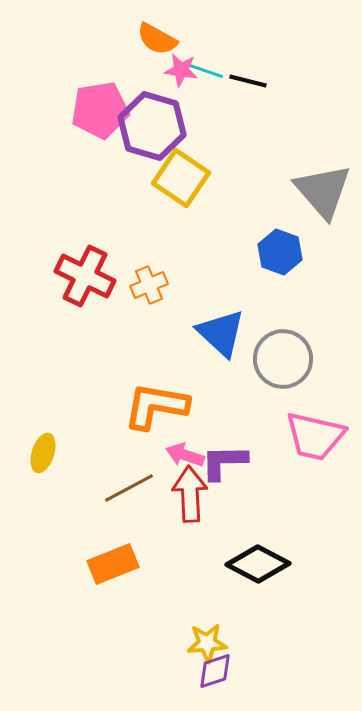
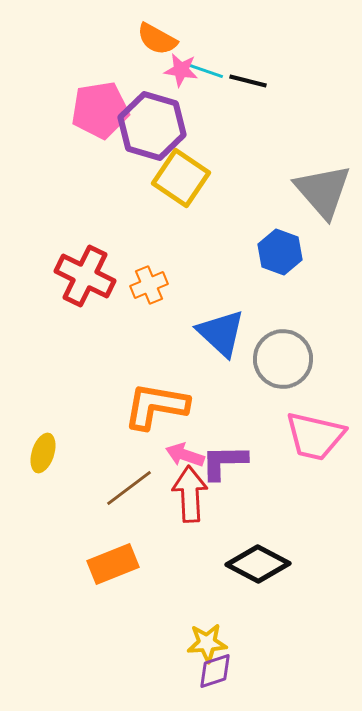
brown line: rotated 9 degrees counterclockwise
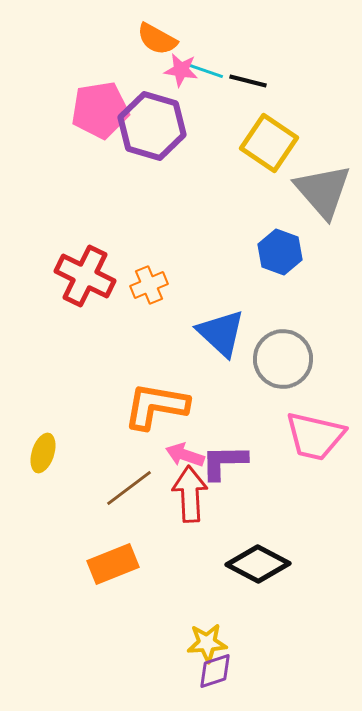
yellow square: moved 88 px right, 35 px up
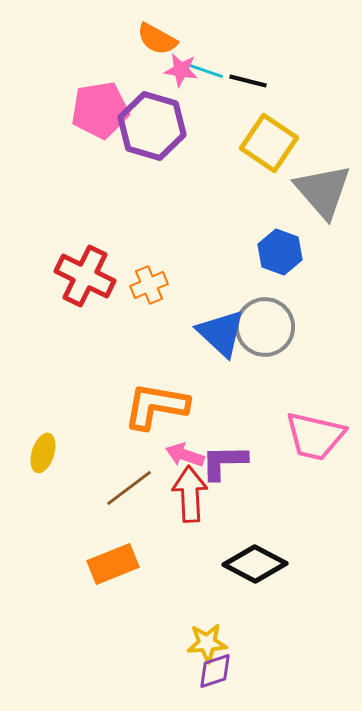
gray circle: moved 18 px left, 32 px up
black diamond: moved 3 px left
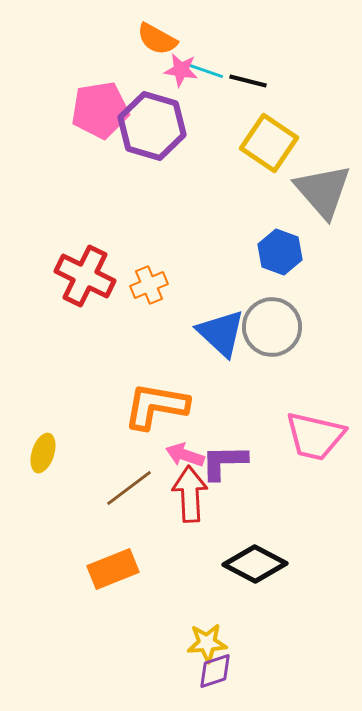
gray circle: moved 7 px right
orange rectangle: moved 5 px down
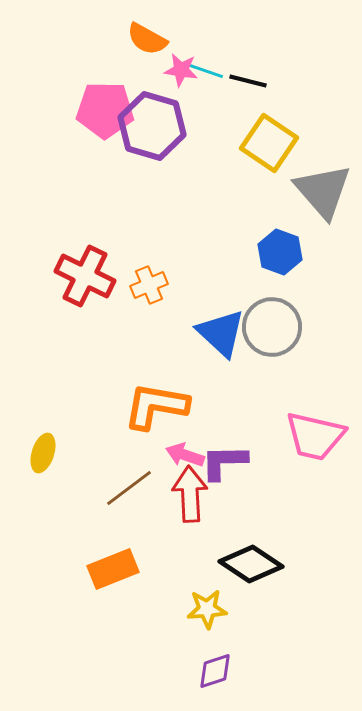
orange semicircle: moved 10 px left
pink pentagon: moved 5 px right; rotated 10 degrees clockwise
black diamond: moved 4 px left; rotated 6 degrees clockwise
yellow star: moved 34 px up
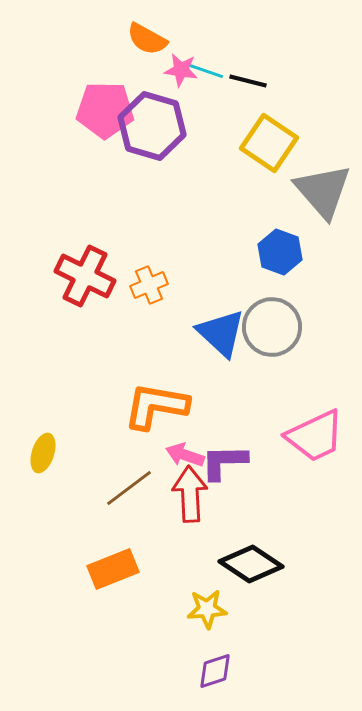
pink trapezoid: rotated 38 degrees counterclockwise
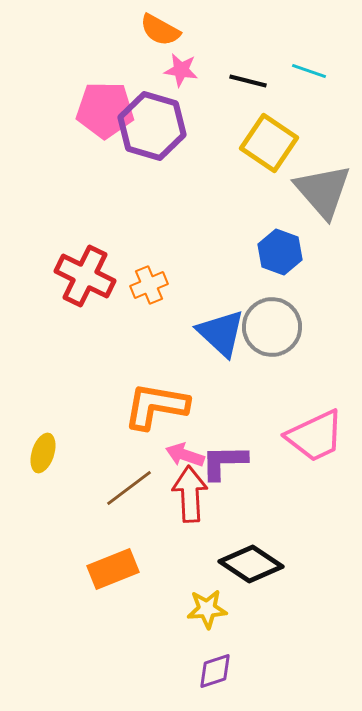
orange semicircle: moved 13 px right, 9 px up
cyan line: moved 103 px right
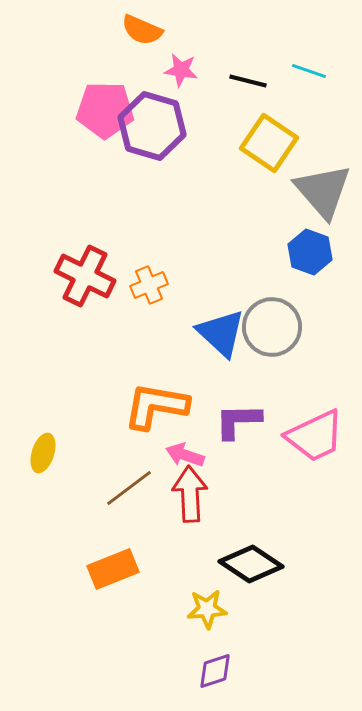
orange semicircle: moved 18 px left; rotated 6 degrees counterclockwise
blue hexagon: moved 30 px right
purple L-shape: moved 14 px right, 41 px up
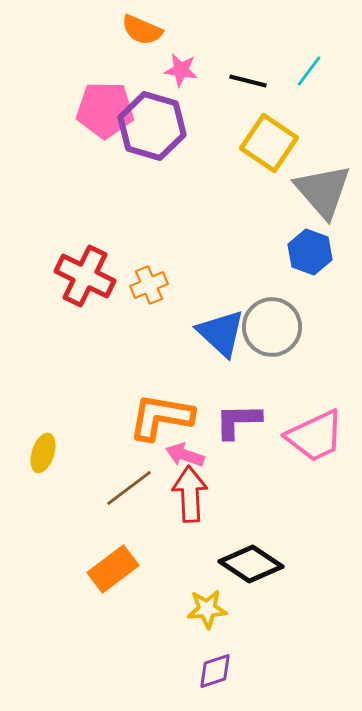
cyan line: rotated 72 degrees counterclockwise
orange L-shape: moved 5 px right, 11 px down
orange rectangle: rotated 15 degrees counterclockwise
